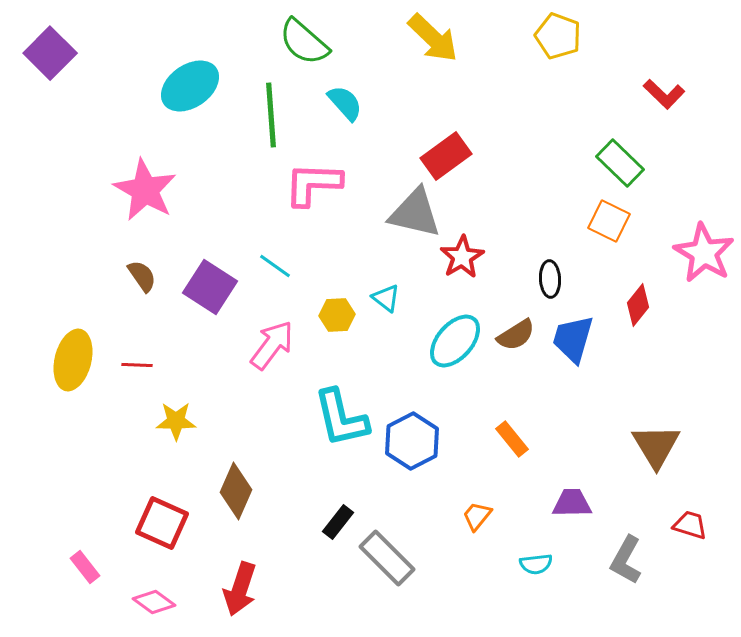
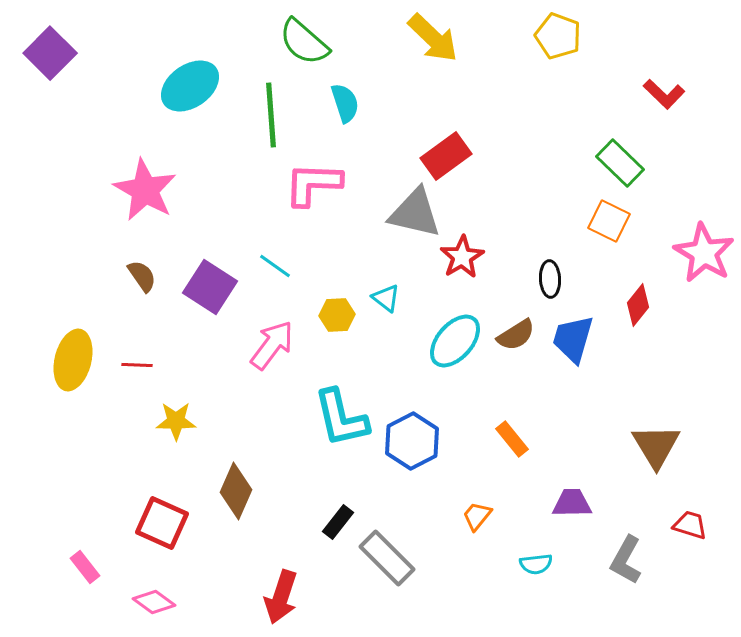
cyan semicircle at (345, 103): rotated 24 degrees clockwise
red arrow at (240, 589): moved 41 px right, 8 px down
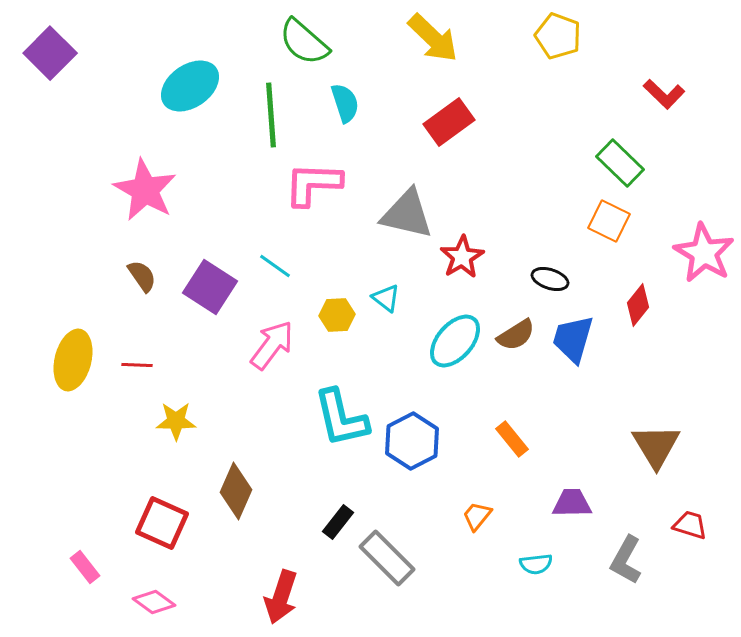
red rectangle at (446, 156): moved 3 px right, 34 px up
gray triangle at (415, 213): moved 8 px left, 1 px down
black ellipse at (550, 279): rotated 69 degrees counterclockwise
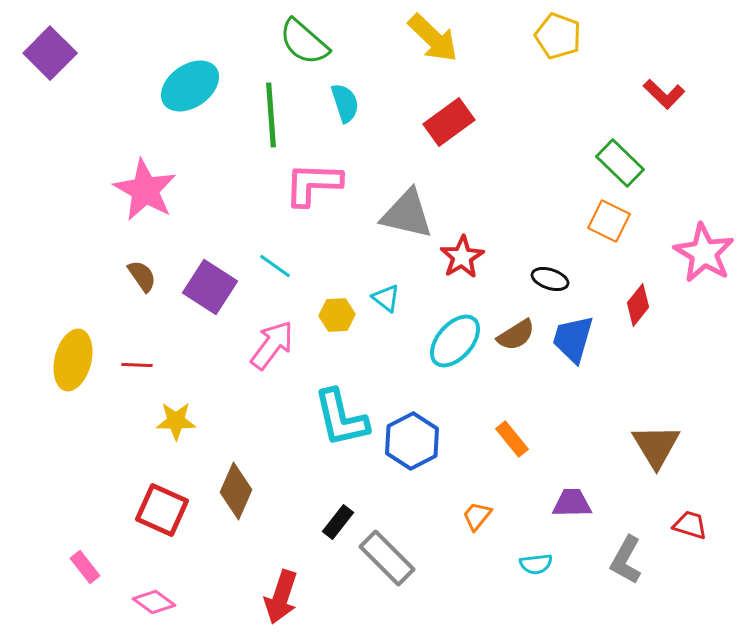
red square at (162, 523): moved 13 px up
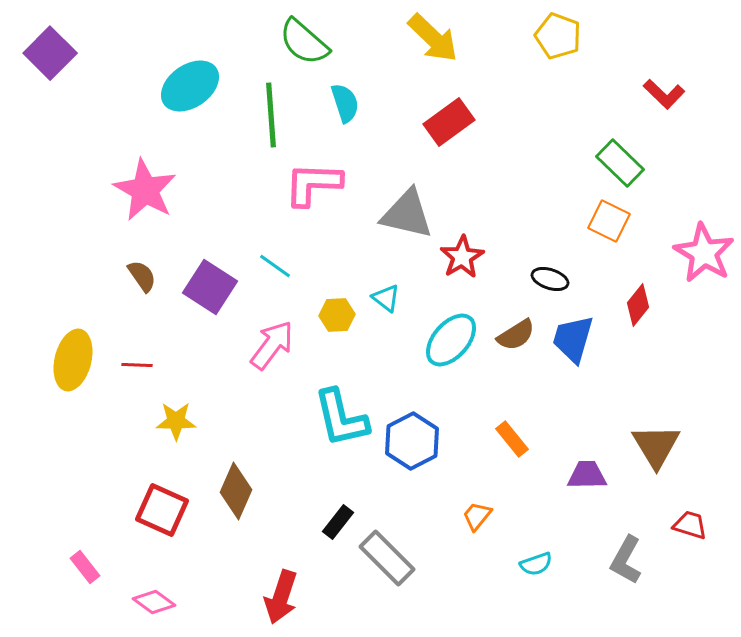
cyan ellipse at (455, 341): moved 4 px left, 1 px up
purple trapezoid at (572, 503): moved 15 px right, 28 px up
cyan semicircle at (536, 564): rotated 12 degrees counterclockwise
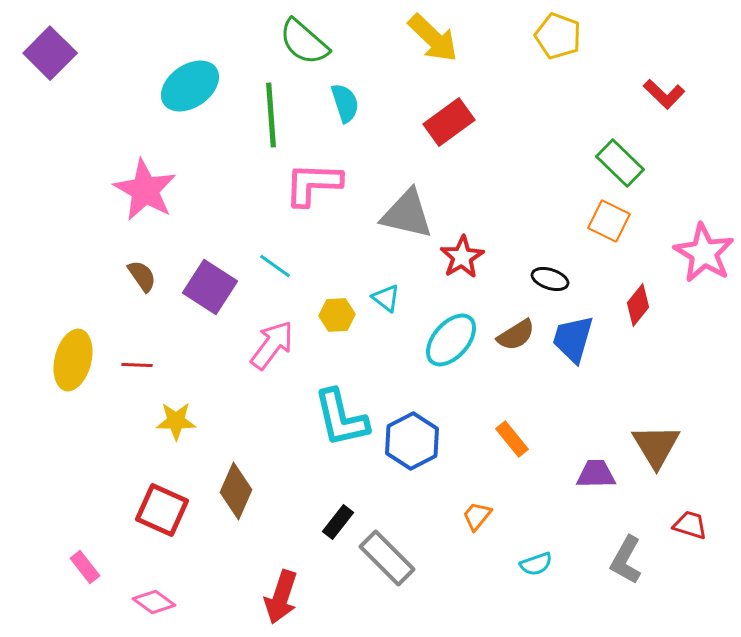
purple trapezoid at (587, 475): moved 9 px right, 1 px up
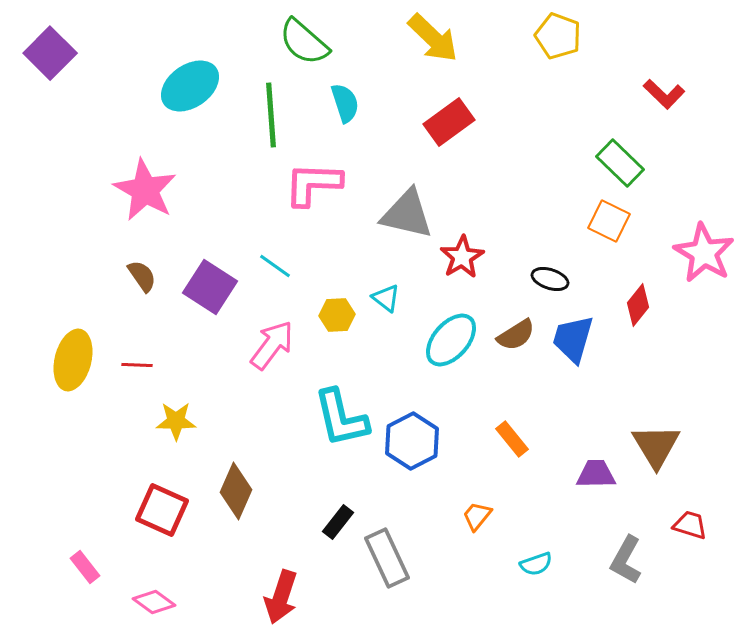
gray rectangle at (387, 558): rotated 20 degrees clockwise
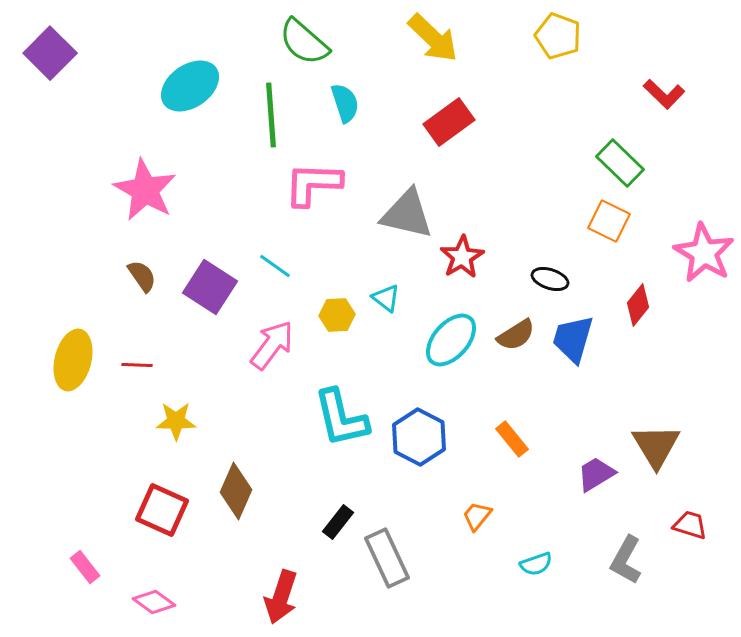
blue hexagon at (412, 441): moved 7 px right, 4 px up; rotated 6 degrees counterclockwise
purple trapezoid at (596, 474): rotated 30 degrees counterclockwise
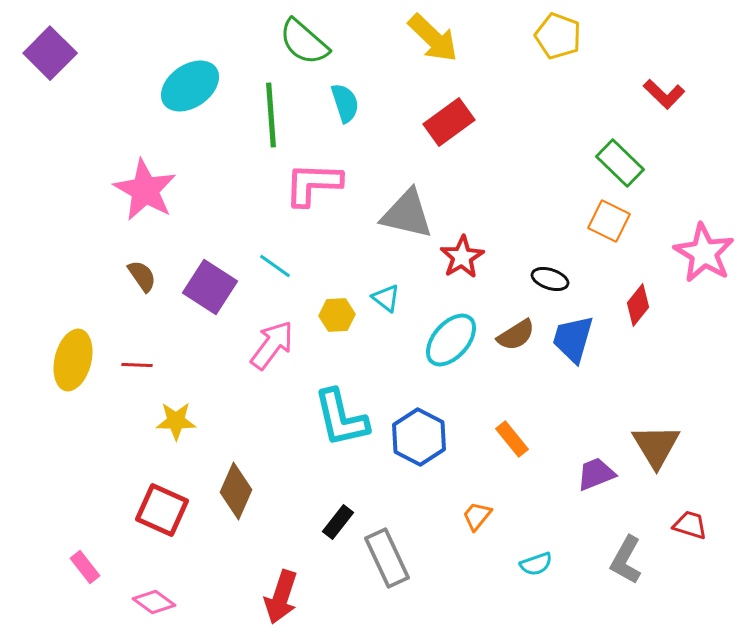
purple trapezoid at (596, 474): rotated 9 degrees clockwise
